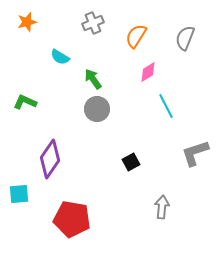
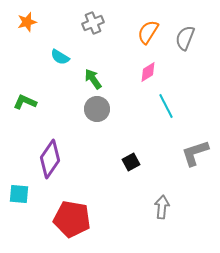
orange semicircle: moved 12 px right, 4 px up
cyan square: rotated 10 degrees clockwise
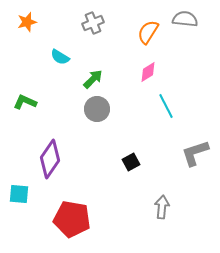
gray semicircle: moved 19 px up; rotated 75 degrees clockwise
green arrow: rotated 80 degrees clockwise
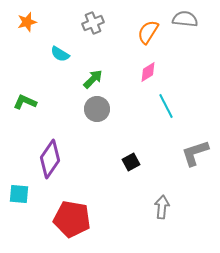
cyan semicircle: moved 3 px up
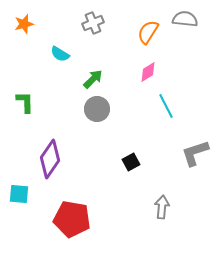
orange star: moved 3 px left, 2 px down
green L-shape: rotated 65 degrees clockwise
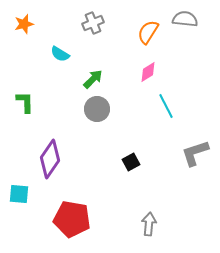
gray arrow: moved 13 px left, 17 px down
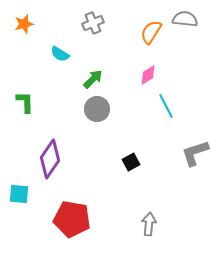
orange semicircle: moved 3 px right
pink diamond: moved 3 px down
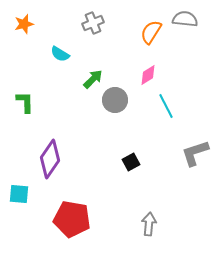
gray circle: moved 18 px right, 9 px up
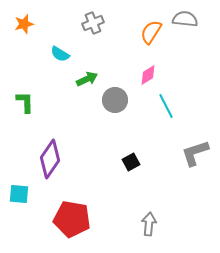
green arrow: moved 6 px left; rotated 20 degrees clockwise
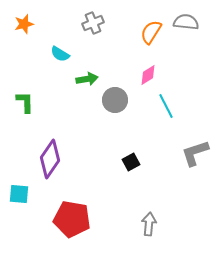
gray semicircle: moved 1 px right, 3 px down
green arrow: rotated 15 degrees clockwise
